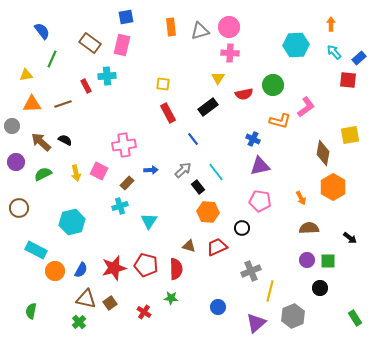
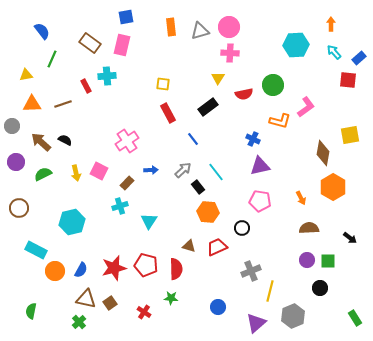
pink cross at (124, 145): moved 3 px right, 4 px up; rotated 25 degrees counterclockwise
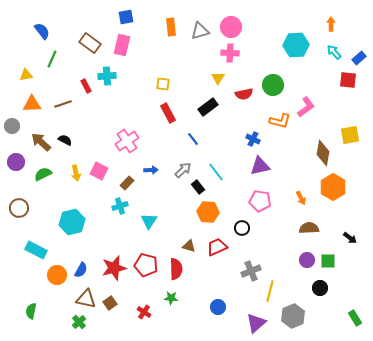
pink circle at (229, 27): moved 2 px right
orange circle at (55, 271): moved 2 px right, 4 px down
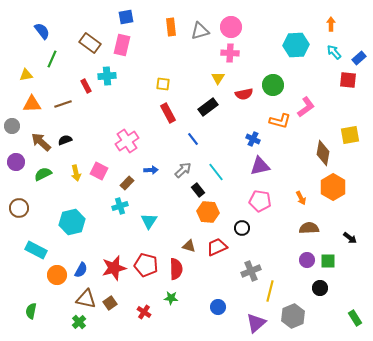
black semicircle at (65, 140): rotated 48 degrees counterclockwise
black rectangle at (198, 187): moved 3 px down
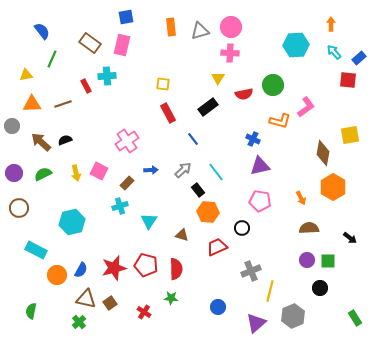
purple circle at (16, 162): moved 2 px left, 11 px down
brown triangle at (189, 246): moved 7 px left, 11 px up
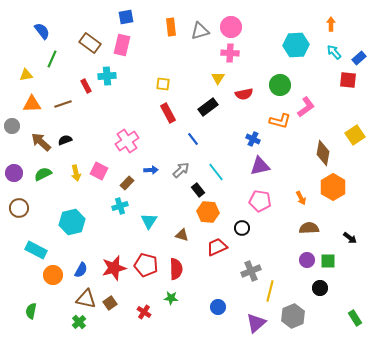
green circle at (273, 85): moved 7 px right
yellow square at (350, 135): moved 5 px right; rotated 24 degrees counterclockwise
gray arrow at (183, 170): moved 2 px left
orange circle at (57, 275): moved 4 px left
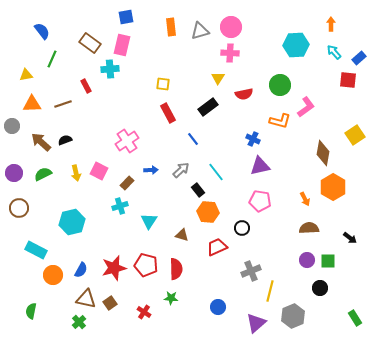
cyan cross at (107, 76): moved 3 px right, 7 px up
orange arrow at (301, 198): moved 4 px right, 1 px down
